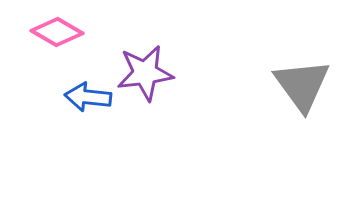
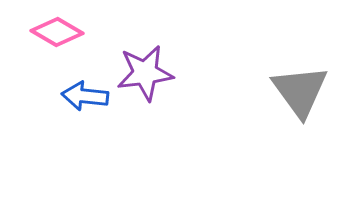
gray triangle: moved 2 px left, 6 px down
blue arrow: moved 3 px left, 1 px up
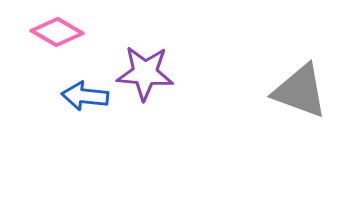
purple star: rotated 12 degrees clockwise
gray triangle: rotated 34 degrees counterclockwise
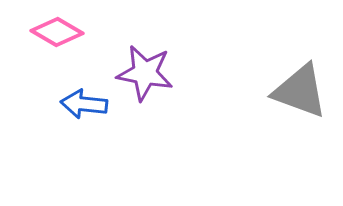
purple star: rotated 6 degrees clockwise
blue arrow: moved 1 px left, 8 px down
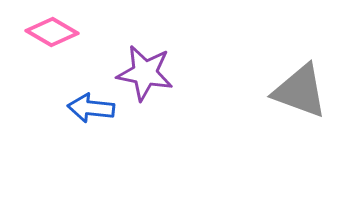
pink diamond: moved 5 px left
blue arrow: moved 7 px right, 4 px down
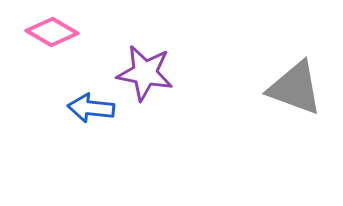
gray triangle: moved 5 px left, 3 px up
